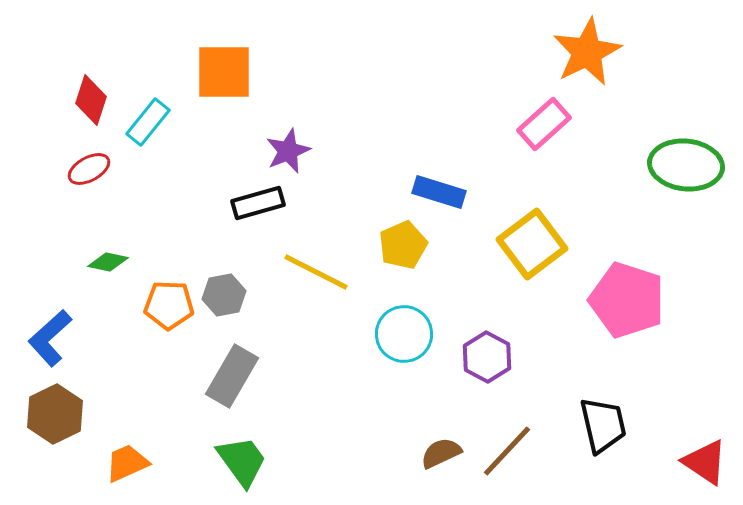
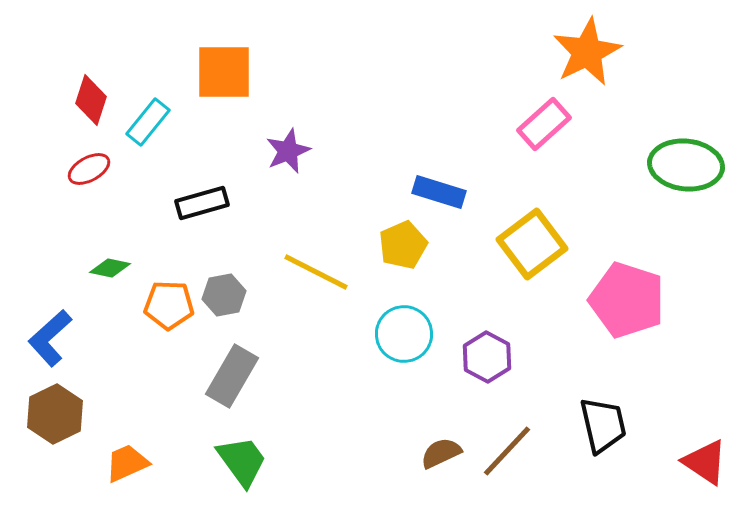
black rectangle: moved 56 px left
green diamond: moved 2 px right, 6 px down
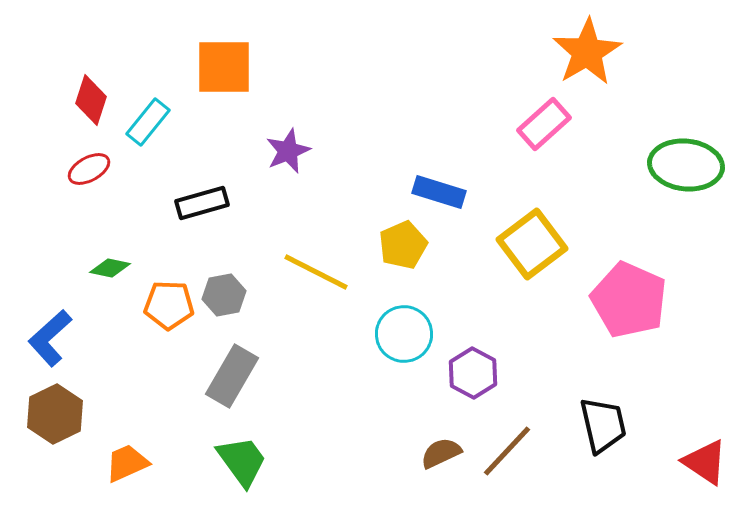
orange star: rotated 4 degrees counterclockwise
orange square: moved 5 px up
pink pentagon: moved 2 px right; rotated 6 degrees clockwise
purple hexagon: moved 14 px left, 16 px down
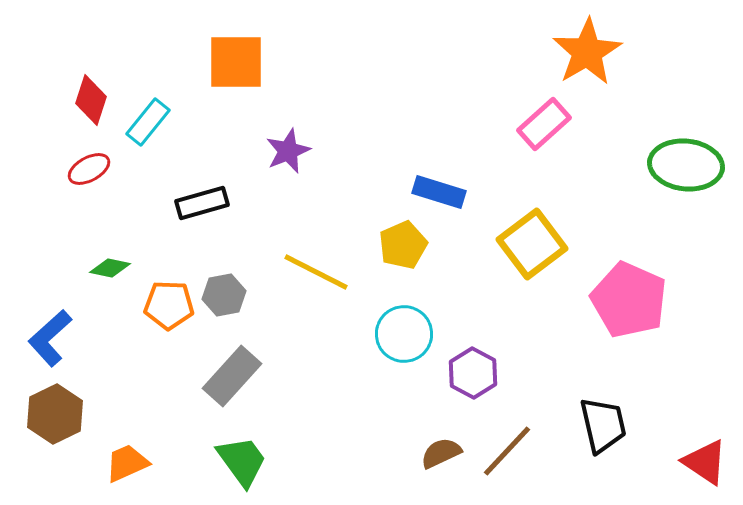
orange square: moved 12 px right, 5 px up
gray rectangle: rotated 12 degrees clockwise
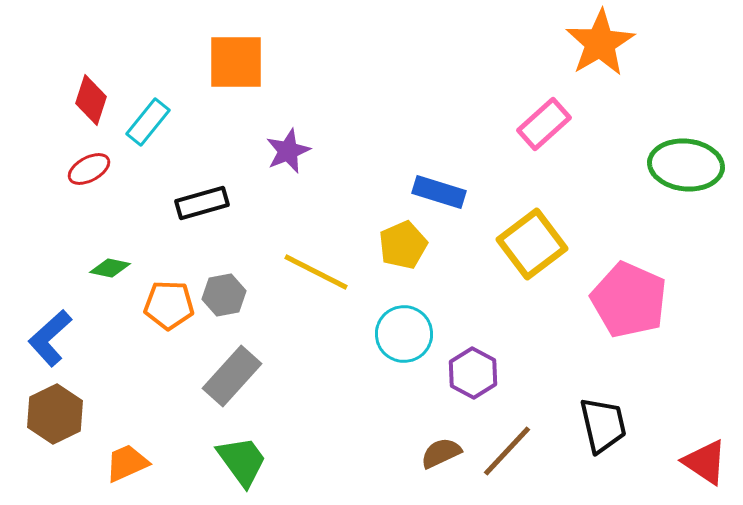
orange star: moved 13 px right, 9 px up
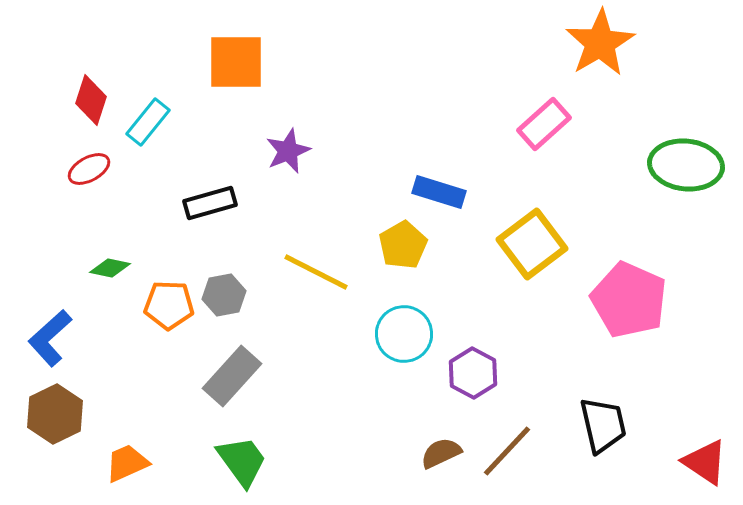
black rectangle: moved 8 px right
yellow pentagon: rotated 6 degrees counterclockwise
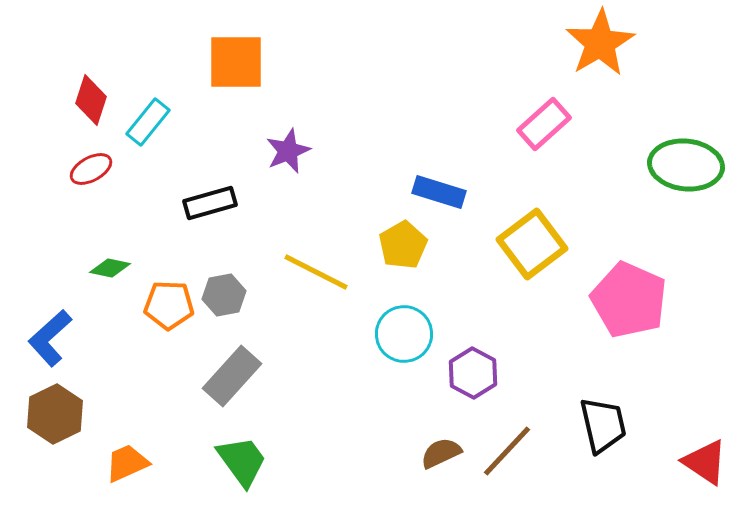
red ellipse: moved 2 px right
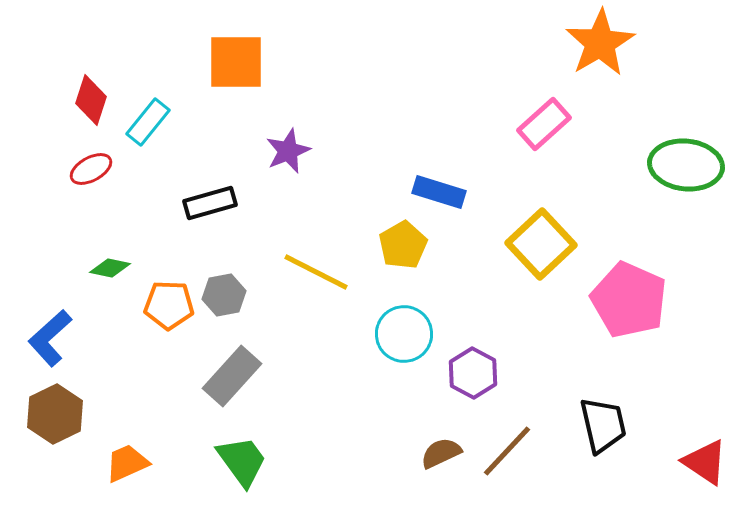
yellow square: moved 9 px right; rotated 6 degrees counterclockwise
